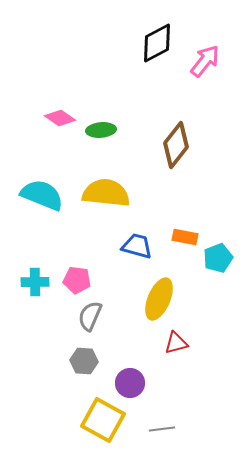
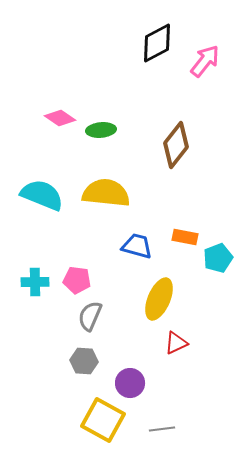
red triangle: rotated 10 degrees counterclockwise
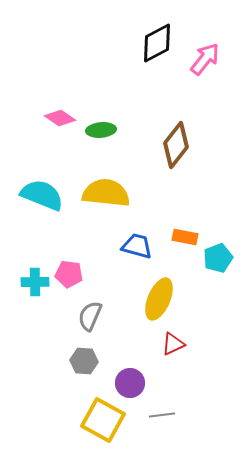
pink arrow: moved 2 px up
pink pentagon: moved 8 px left, 6 px up
red triangle: moved 3 px left, 1 px down
gray line: moved 14 px up
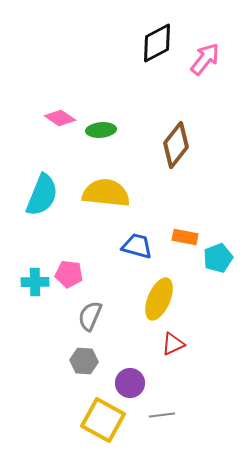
cyan semicircle: rotated 90 degrees clockwise
